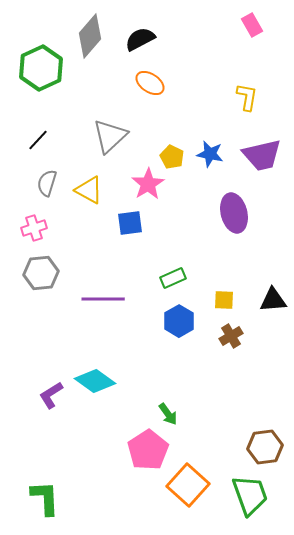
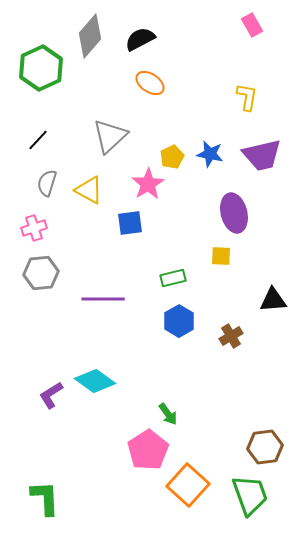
yellow pentagon: rotated 20 degrees clockwise
green rectangle: rotated 10 degrees clockwise
yellow square: moved 3 px left, 44 px up
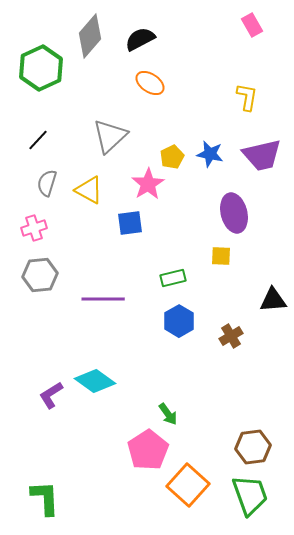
gray hexagon: moved 1 px left, 2 px down
brown hexagon: moved 12 px left
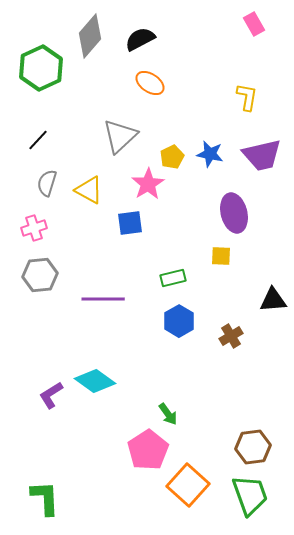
pink rectangle: moved 2 px right, 1 px up
gray triangle: moved 10 px right
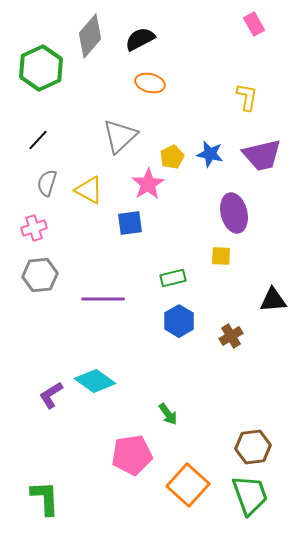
orange ellipse: rotated 20 degrees counterclockwise
pink pentagon: moved 16 px left, 5 px down; rotated 24 degrees clockwise
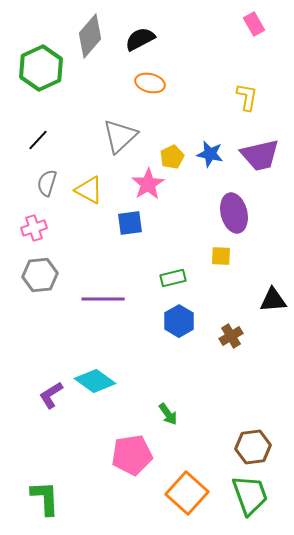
purple trapezoid: moved 2 px left
orange square: moved 1 px left, 8 px down
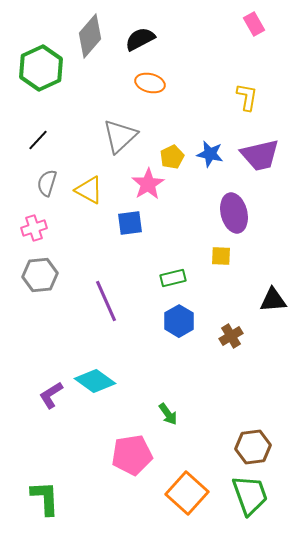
purple line: moved 3 px right, 2 px down; rotated 66 degrees clockwise
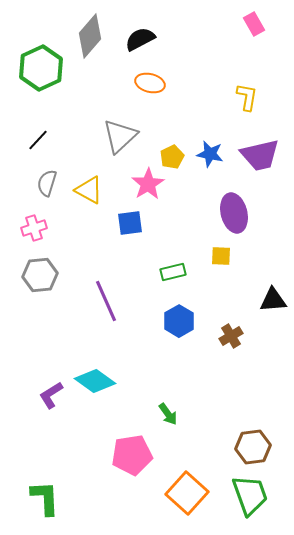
green rectangle: moved 6 px up
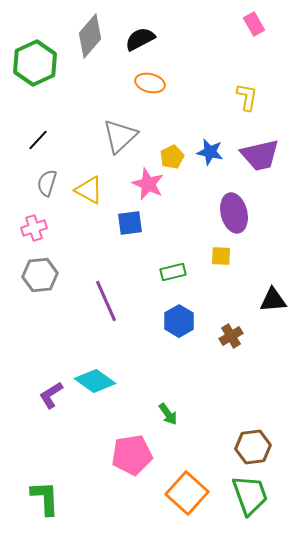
green hexagon: moved 6 px left, 5 px up
blue star: moved 2 px up
pink star: rotated 16 degrees counterclockwise
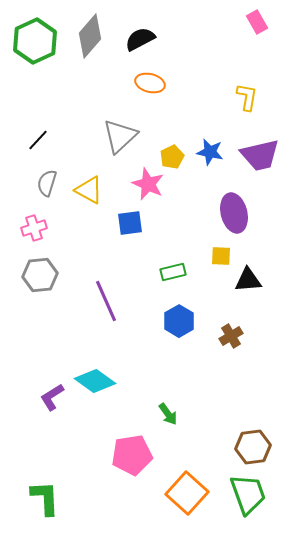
pink rectangle: moved 3 px right, 2 px up
green hexagon: moved 22 px up
black triangle: moved 25 px left, 20 px up
purple L-shape: moved 1 px right, 2 px down
green trapezoid: moved 2 px left, 1 px up
